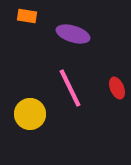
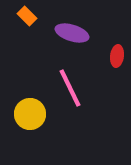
orange rectangle: rotated 36 degrees clockwise
purple ellipse: moved 1 px left, 1 px up
red ellipse: moved 32 px up; rotated 30 degrees clockwise
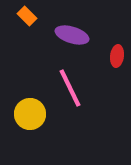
purple ellipse: moved 2 px down
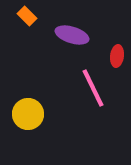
pink line: moved 23 px right
yellow circle: moved 2 px left
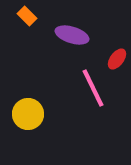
red ellipse: moved 3 px down; rotated 30 degrees clockwise
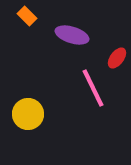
red ellipse: moved 1 px up
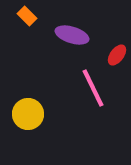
red ellipse: moved 3 px up
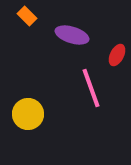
red ellipse: rotated 10 degrees counterclockwise
pink line: moved 2 px left; rotated 6 degrees clockwise
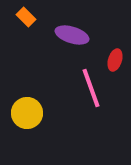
orange rectangle: moved 1 px left, 1 px down
red ellipse: moved 2 px left, 5 px down; rotated 10 degrees counterclockwise
yellow circle: moved 1 px left, 1 px up
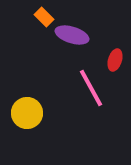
orange rectangle: moved 18 px right
pink line: rotated 9 degrees counterclockwise
